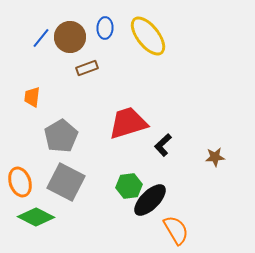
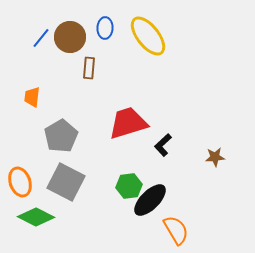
brown rectangle: moved 2 px right; rotated 65 degrees counterclockwise
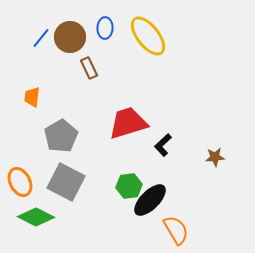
brown rectangle: rotated 30 degrees counterclockwise
orange ellipse: rotated 8 degrees counterclockwise
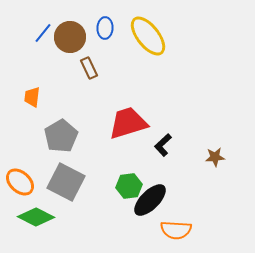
blue line: moved 2 px right, 5 px up
orange ellipse: rotated 20 degrees counterclockwise
orange semicircle: rotated 124 degrees clockwise
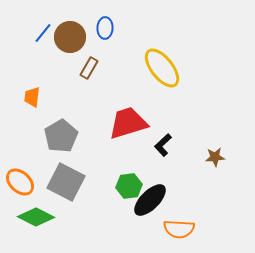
yellow ellipse: moved 14 px right, 32 px down
brown rectangle: rotated 55 degrees clockwise
orange semicircle: moved 3 px right, 1 px up
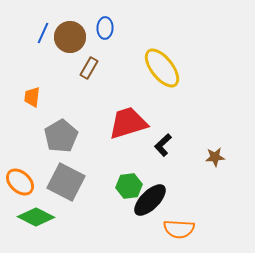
blue line: rotated 15 degrees counterclockwise
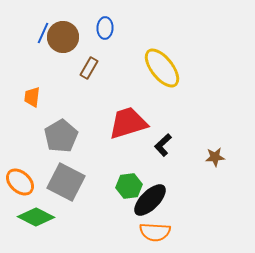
brown circle: moved 7 px left
orange semicircle: moved 24 px left, 3 px down
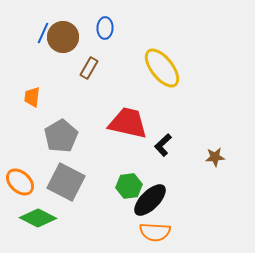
red trapezoid: rotated 30 degrees clockwise
green diamond: moved 2 px right, 1 px down
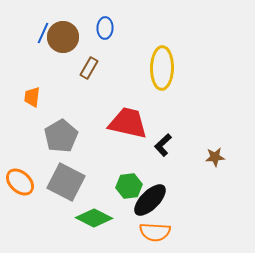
yellow ellipse: rotated 39 degrees clockwise
green diamond: moved 56 px right
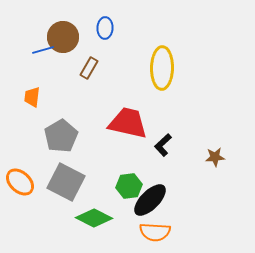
blue line: moved 17 px down; rotated 50 degrees clockwise
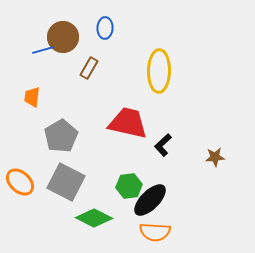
yellow ellipse: moved 3 px left, 3 px down
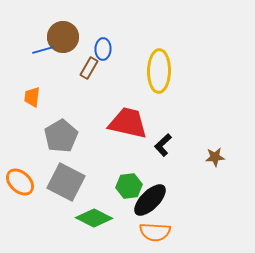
blue ellipse: moved 2 px left, 21 px down
